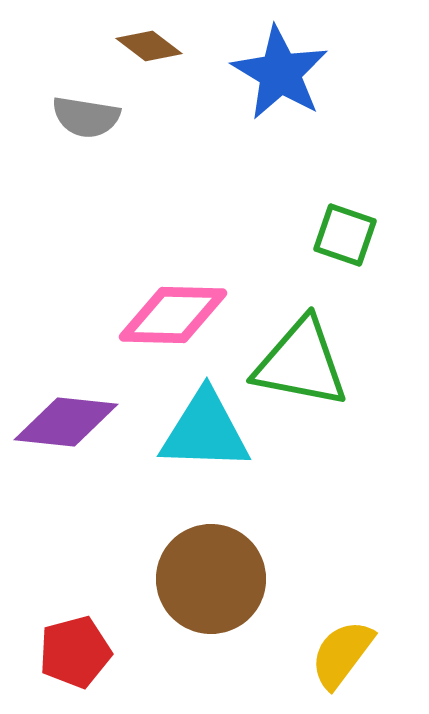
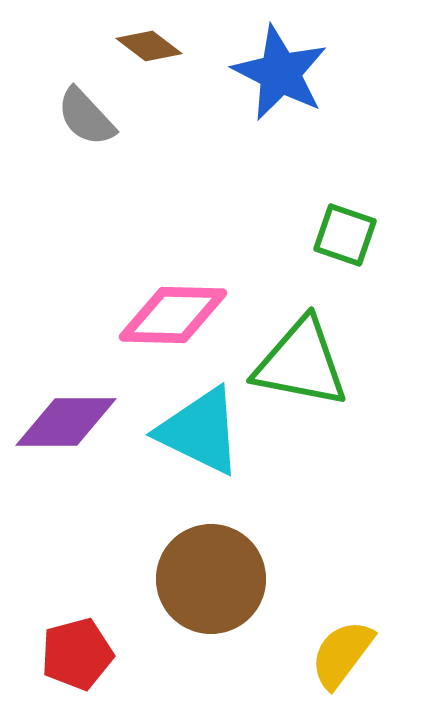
blue star: rotated 4 degrees counterclockwise
gray semicircle: rotated 38 degrees clockwise
purple diamond: rotated 6 degrees counterclockwise
cyan triangle: moved 5 px left; rotated 24 degrees clockwise
red pentagon: moved 2 px right, 2 px down
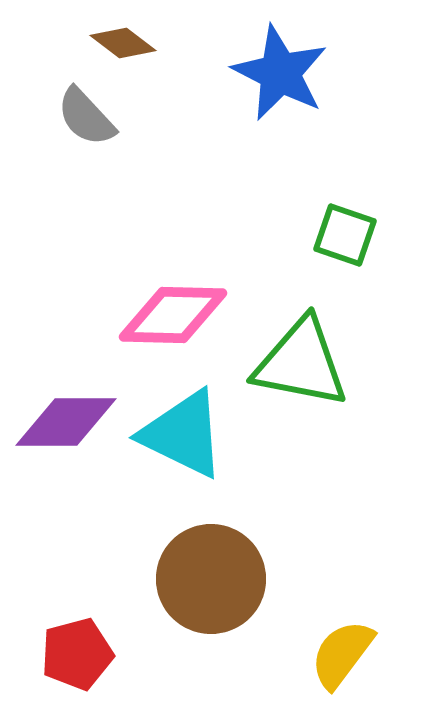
brown diamond: moved 26 px left, 3 px up
cyan triangle: moved 17 px left, 3 px down
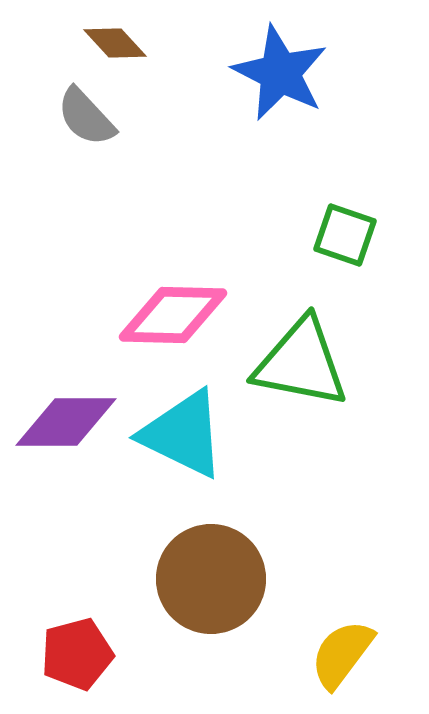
brown diamond: moved 8 px left; rotated 10 degrees clockwise
